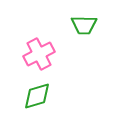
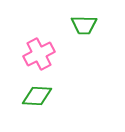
green diamond: rotated 20 degrees clockwise
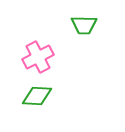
pink cross: moved 1 px left, 3 px down
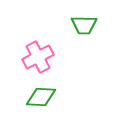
green diamond: moved 4 px right, 1 px down
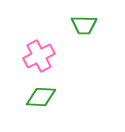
pink cross: moved 1 px right, 1 px up
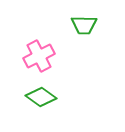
green diamond: rotated 32 degrees clockwise
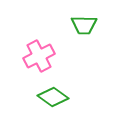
green diamond: moved 12 px right
